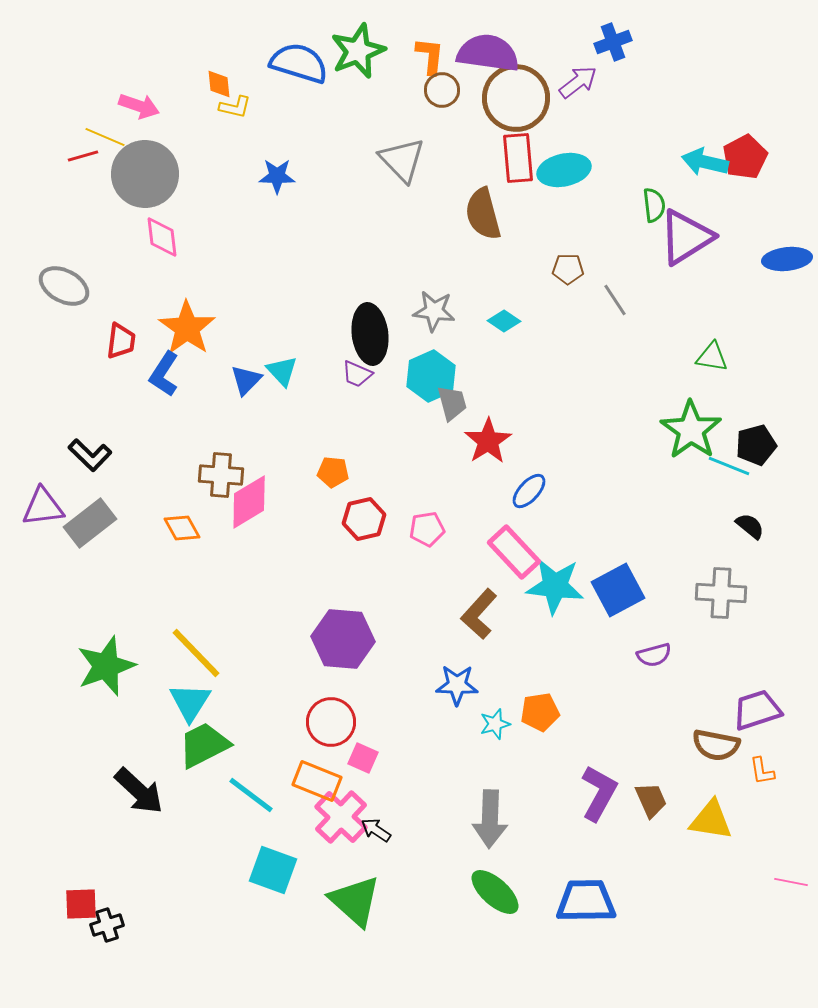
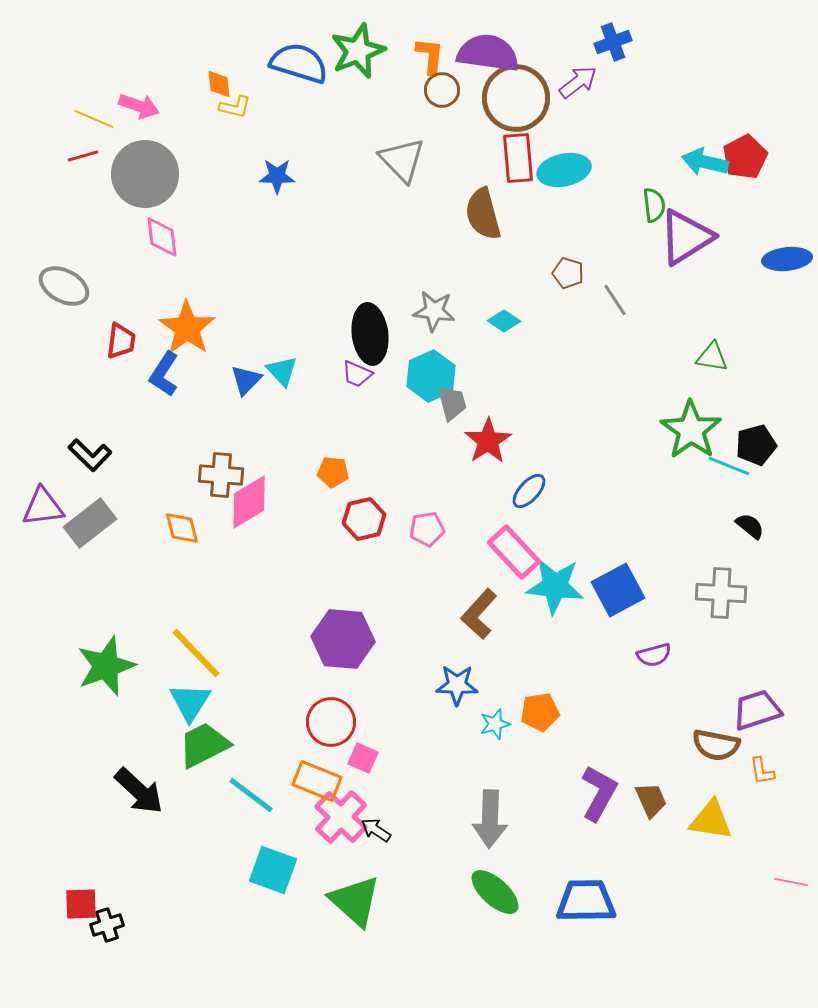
yellow line at (105, 137): moved 11 px left, 18 px up
brown pentagon at (568, 269): moved 4 px down; rotated 16 degrees clockwise
orange diamond at (182, 528): rotated 15 degrees clockwise
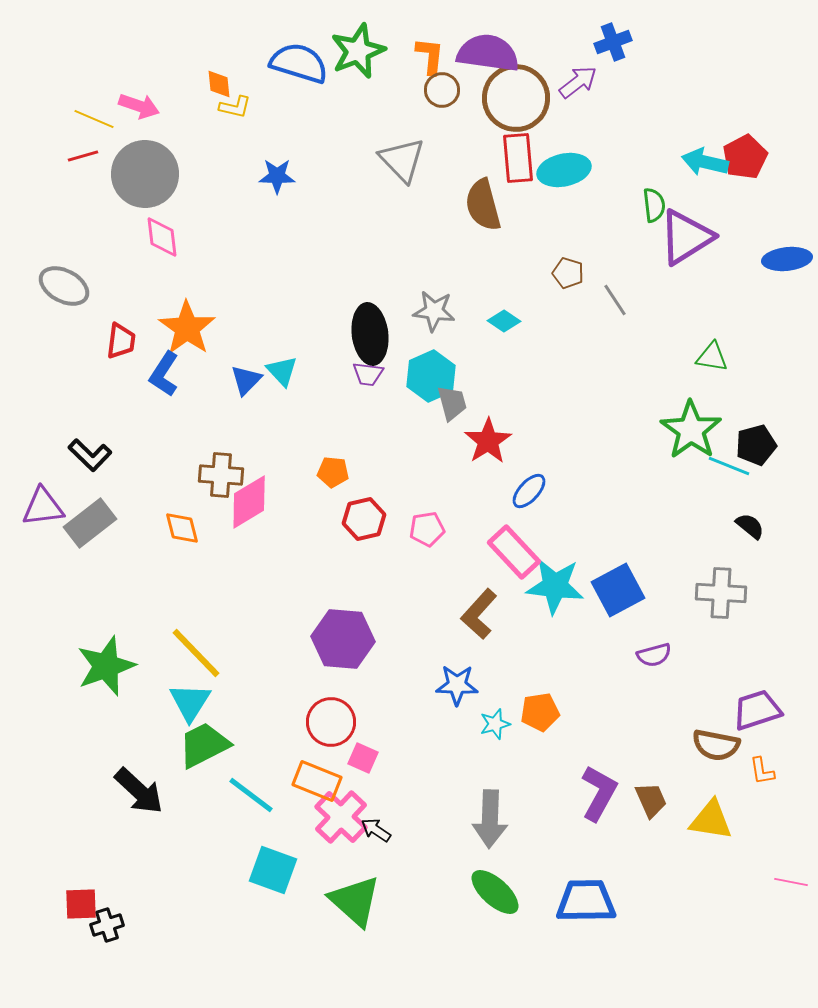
brown semicircle at (483, 214): moved 9 px up
purple trapezoid at (357, 374): moved 11 px right; rotated 16 degrees counterclockwise
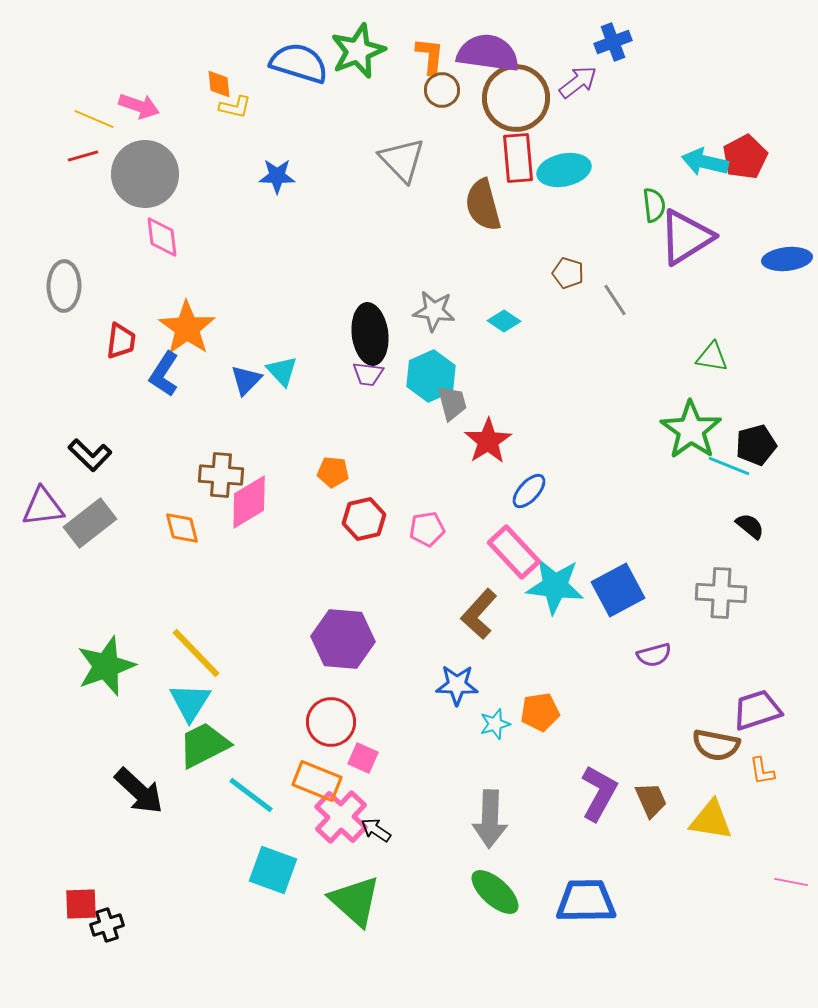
gray ellipse at (64, 286): rotated 63 degrees clockwise
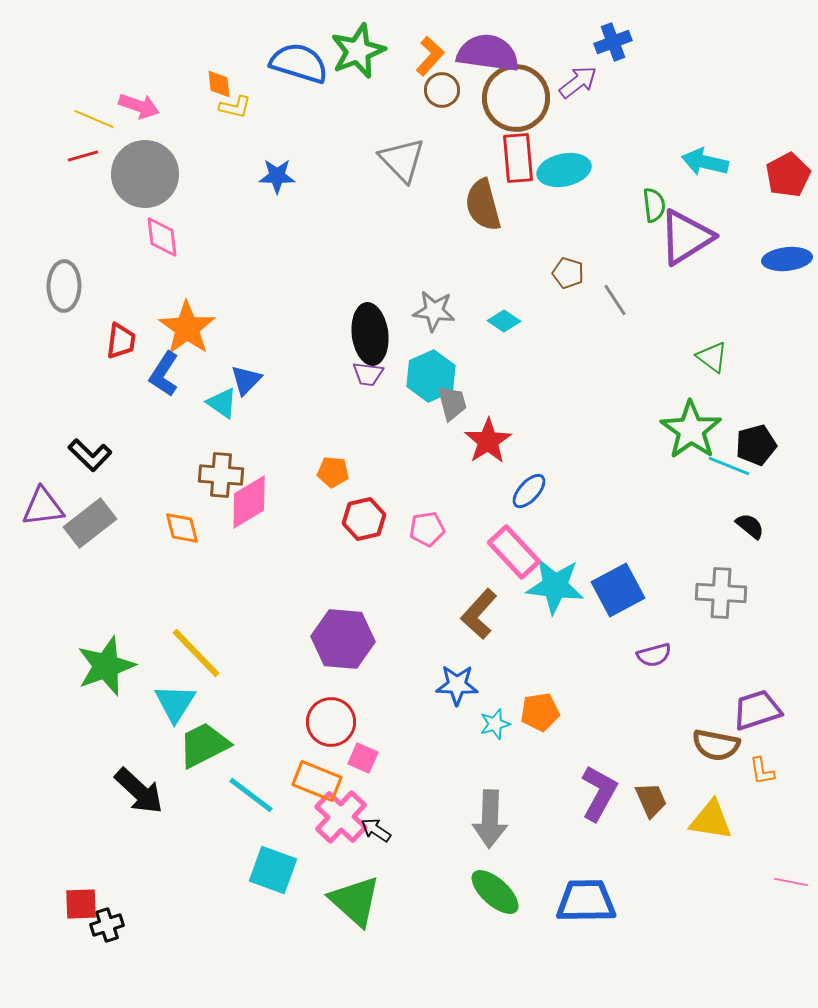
orange L-shape at (430, 56): rotated 36 degrees clockwise
red pentagon at (745, 157): moved 43 px right, 18 px down
green triangle at (712, 357): rotated 28 degrees clockwise
cyan triangle at (282, 371): moved 60 px left, 32 px down; rotated 12 degrees counterclockwise
cyan triangle at (190, 702): moved 15 px left, 1 px down
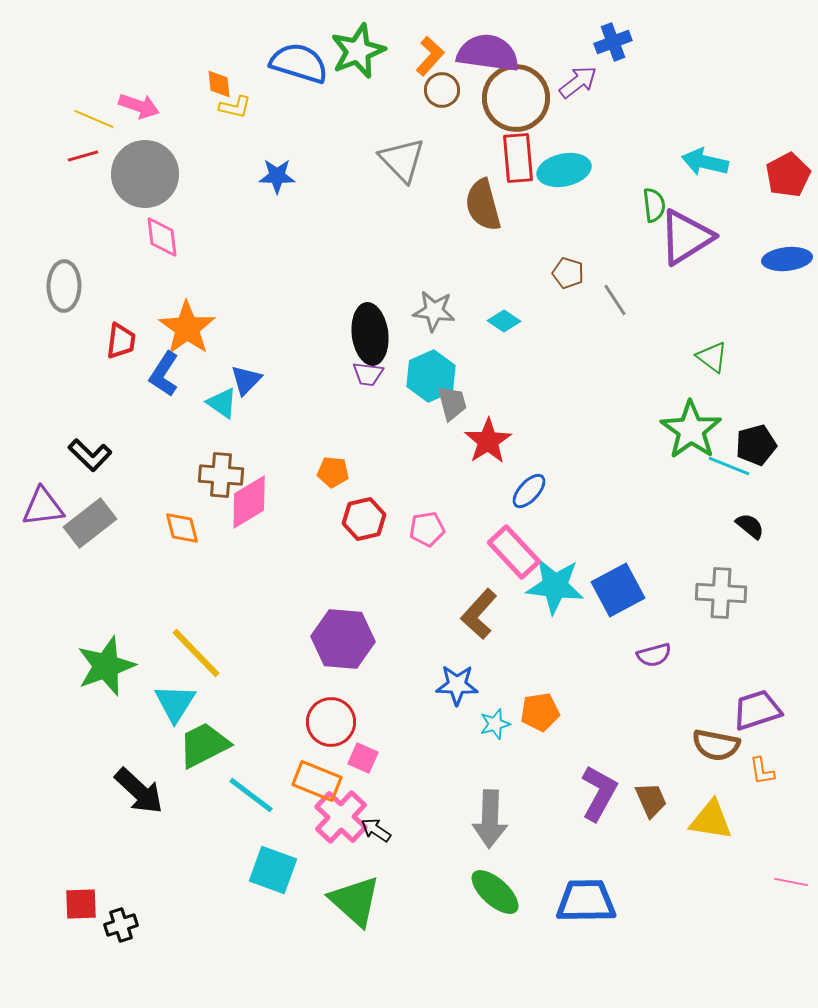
black cross at (107, 925): moved 14 px right
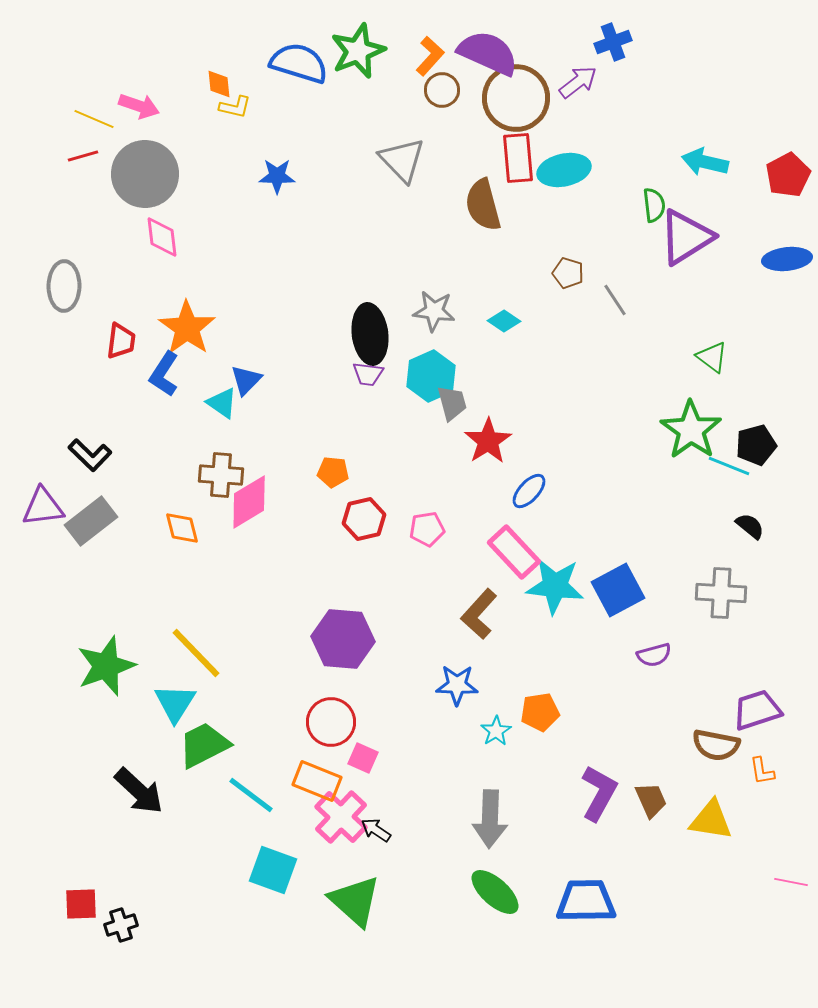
purple semicircle at (488, 53): rotated 16 degrees clockwise
gray rectangle at (90, 523): moved 1 px right, 2 px up
cyan star at (495, 724): moved 1 px right, 7 px down; rotated 16 degrees counterclockwise
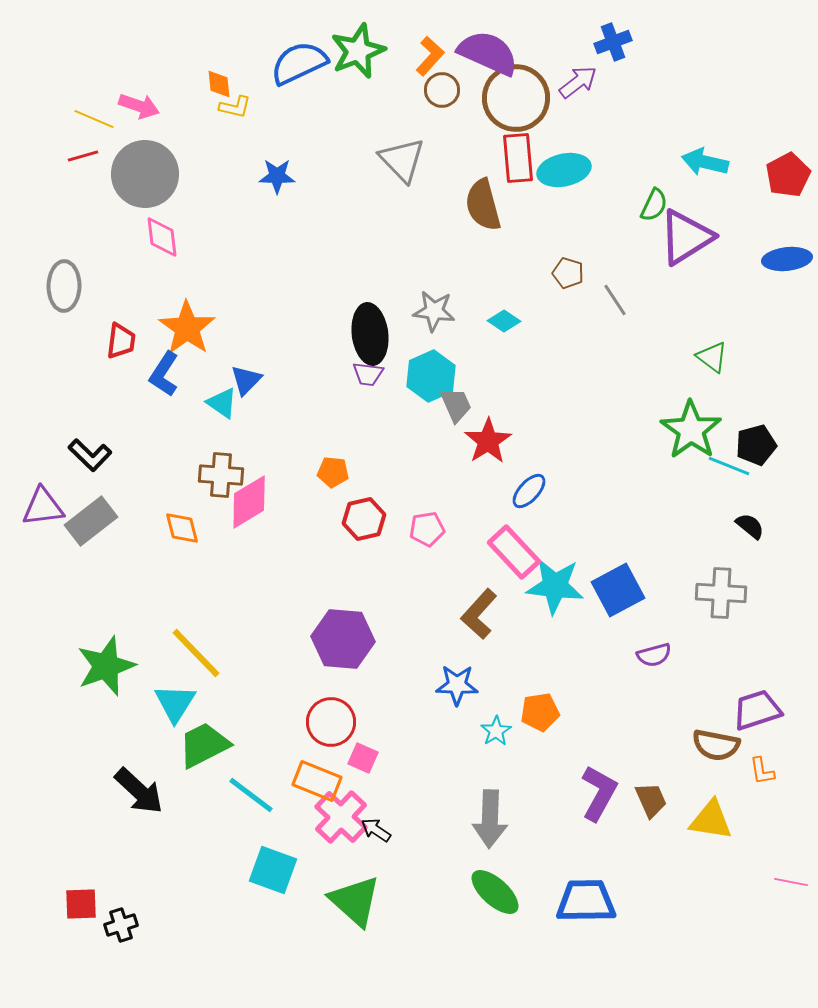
blue semicircle at (299, 63): rotated 42 degrees counterclockwise
green semicircle at (654, 205): rotated 32 degrees clockwise
gray trapezoid at (452, 403): moved 4 px right, 2 px down; rotated 9 degrees counterclockwise
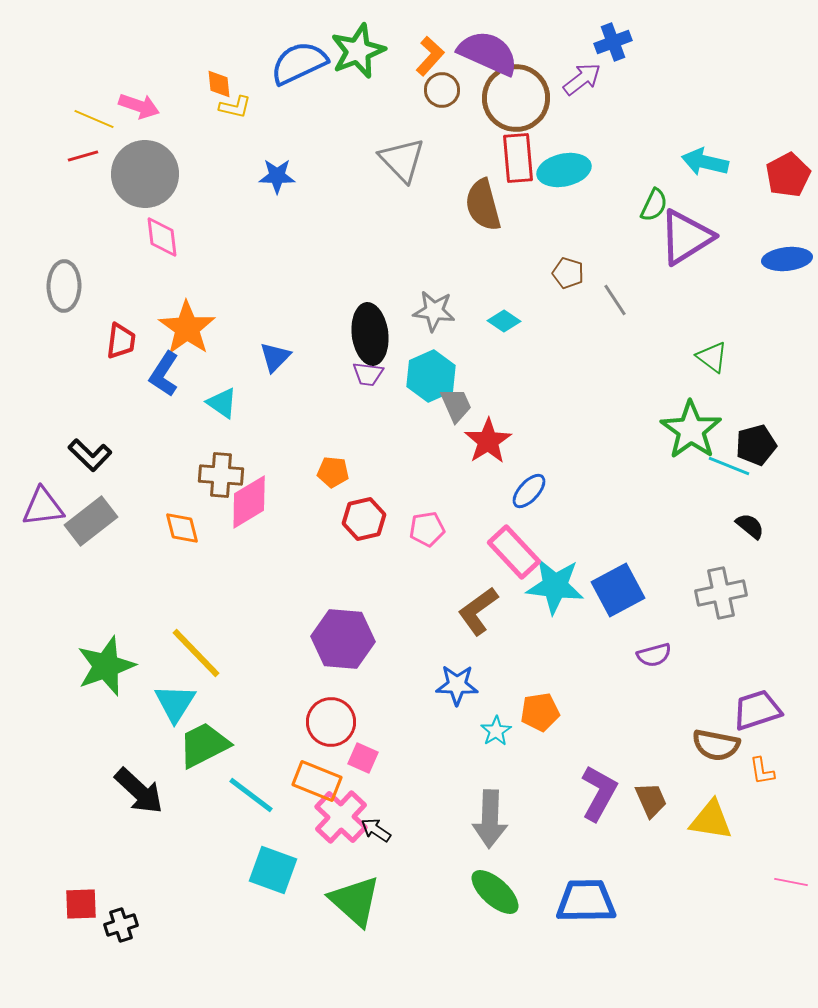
purple arrow at (578, 82): moved 4 px right, 3 px up
blue triangle at (246, 380): moved 29 px right, 23 px up
gray cross at (721, 593): rotated 15 degrees counterclockwise
brown L-shape at (479, 614): moved 1 px left, 3 px up; rotated 12 degrees clockwise
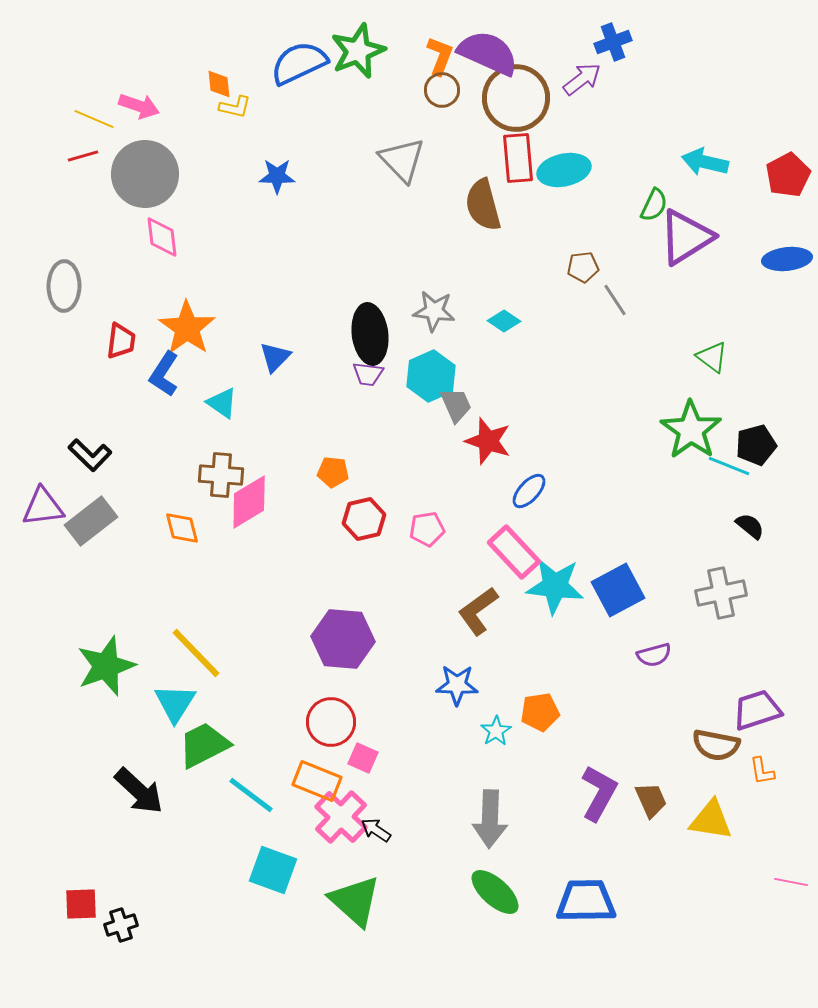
orange L-shape at (430, 56): moved 10 px right; rotated 21 degrees counterclockwise
brown pentagon at (568, 273): moved 15 px right, 6 px up; rotated 24 degrees counterclockwise
red star at (488, 441): rotated 21 degrees counterclockwise
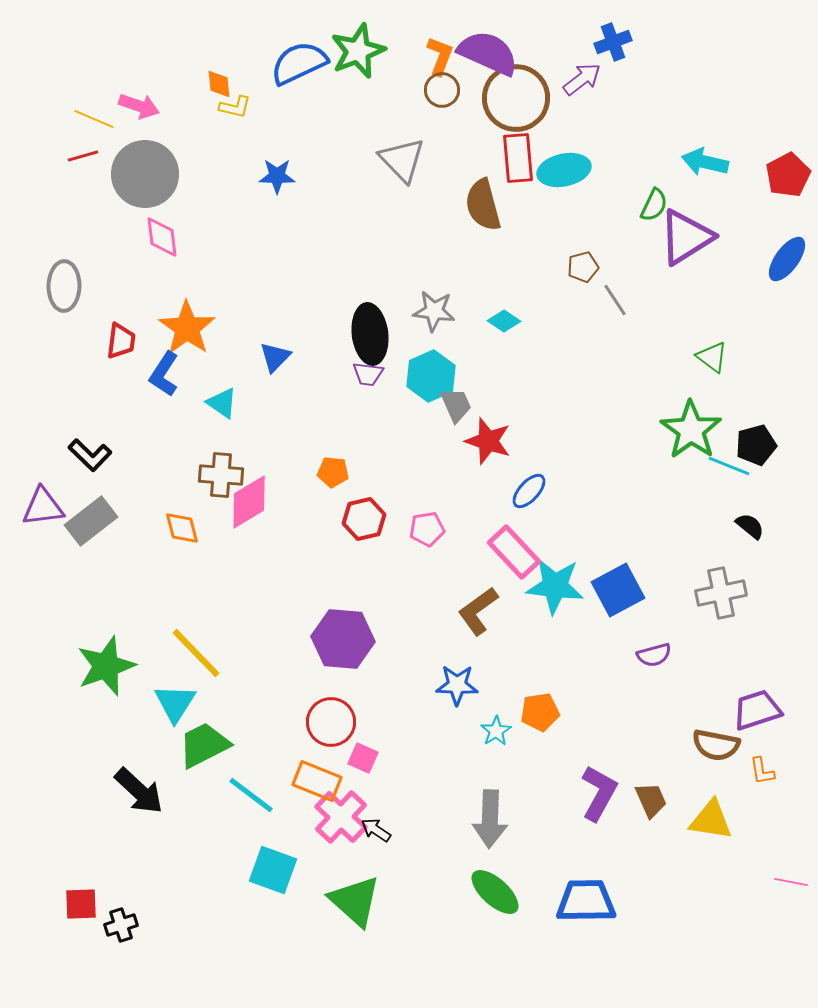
blue ellipse at (787, 259): rotated 48 degrees counterclockwise
brown pentagon at (583, 267): rotated 8 degrees counterclockwise
